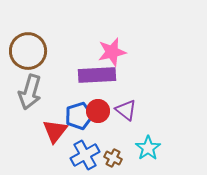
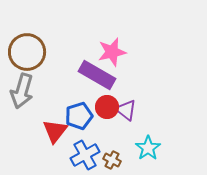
brown circle: moved 1 px left, 1 px down
purple rectangle: rotated 33 degrees clockwise
gray arrow: moved 8 px left, 1 px up
red circle: moved 9 px right, 4 px up
brown cross: moved 1 px left, 2 px down
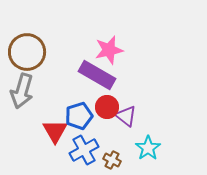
pink star: moved 3 px left, 2 px up
purple triangle: moved 6 px down
red triangle: rotated 8 degrees counterclockwise
blue cross: moved 1 px left, 5 px up
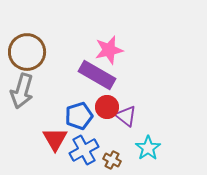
red triangle: moved 8 px down
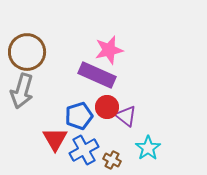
purple rectangle: rotated 6 degrees counterclockwise
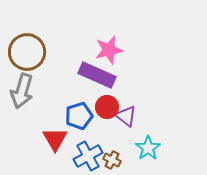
blue cross: moved 4 px right, 6 px down
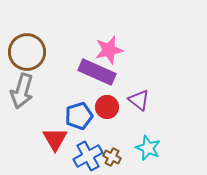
purple rectangle: moved 3 px up
purple triangle: moved 13 px right, 16 px up
cyan star: rotated 15 degrees counterclockwise
brown cross: moved 3 px up
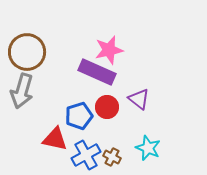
purple triangle: moved 1 px up
red triangle: rotated 48 degrees counterclockwise
blue cross: moved 2 px left, 1 px up
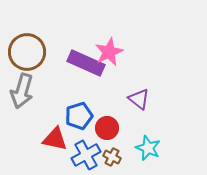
pink star: moved 2 px down; rotated 12 degrees counterclockwise
purple rectangle: moved 11 px left, 9 px up
red circle: moved 21 px down
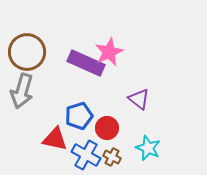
blue cross: rotated 32 degrees counterclockwise
